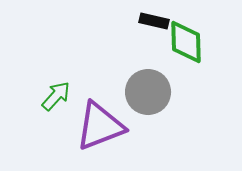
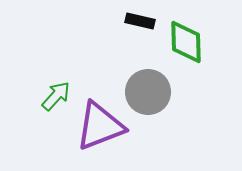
black rectangle: moved 14 px left
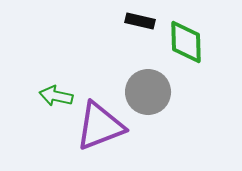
green arrow: rotated 120 degrees counterclockwise
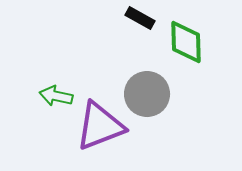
black rectangle: moved 3 px up; rotated 16 degrees clockwise
gray circle: moved 1 px left, 2 px down
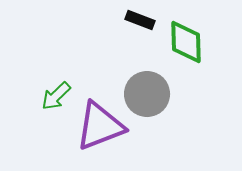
black rectangle: moved 2 px down; rotated 8 degrees counterclockwise
green arrow: rotated 56 degrees counterclockwise
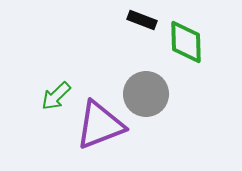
black rectangle: moved 2 px right
gray circle: moved 1 px left
purple triangle: moved 1 px up
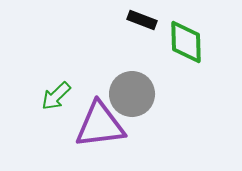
gray circle: moved 14 px left
purple triangle: rotated 14 degrees clockwise
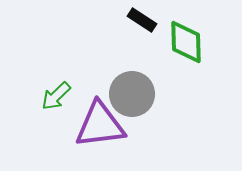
black rectangle: rotated 12 degrees clockwise
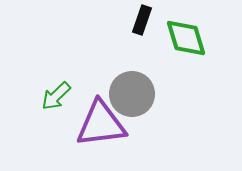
black rectangle: rotated 76 degrees clockwise
green diamond: moved 4 px up; rotated 15 degrees counterclockwise
purple triangle: moved 1 px right, 1 px up
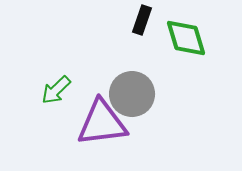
green arrow: moved 6 px up
purple triangle: moved 1 px right, 1 px up
